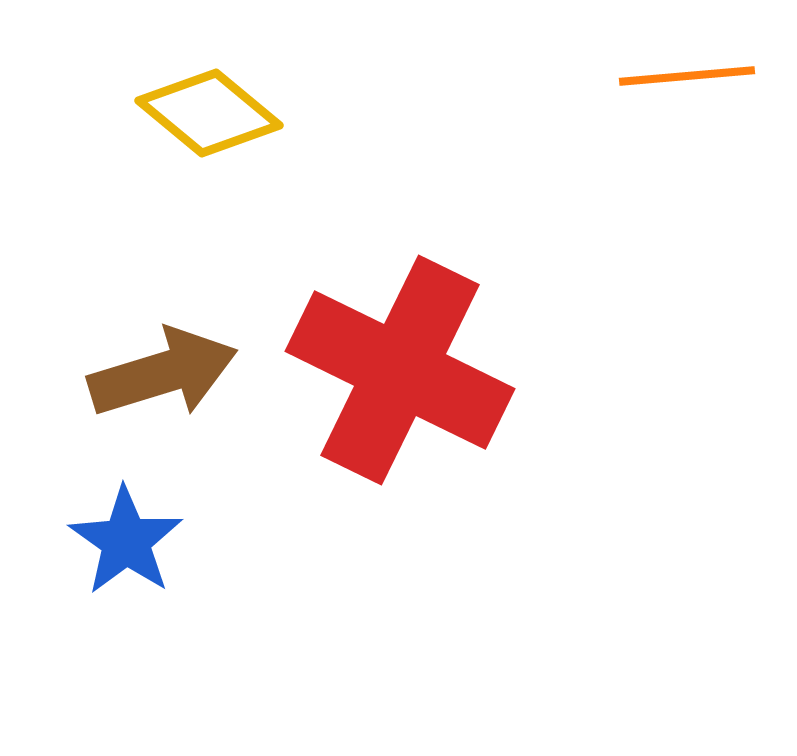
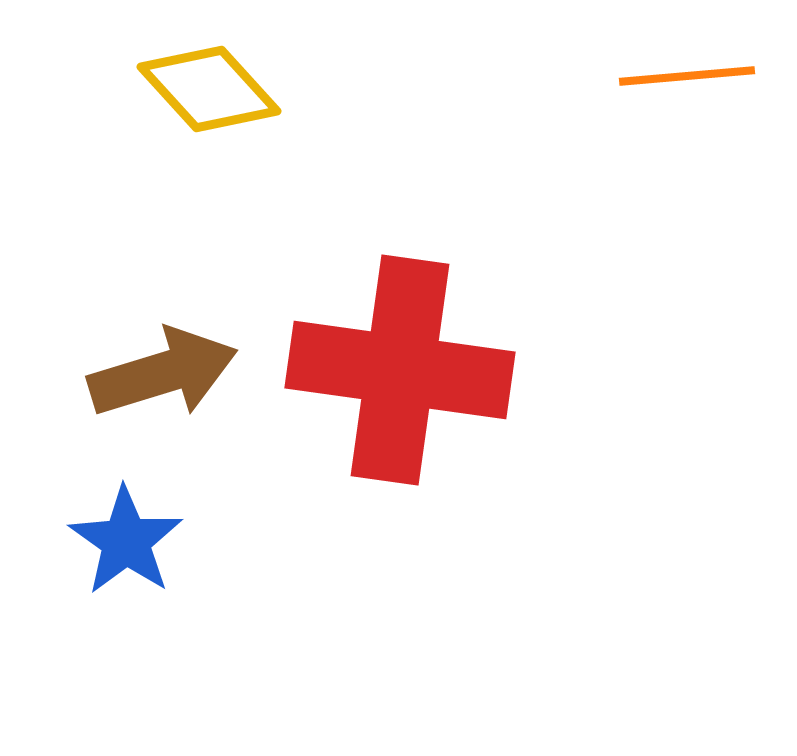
yellow diamond: moved 24 px up; rotated 8 degrees clockwise
red cross: rotated 18 degrees counterclockwise
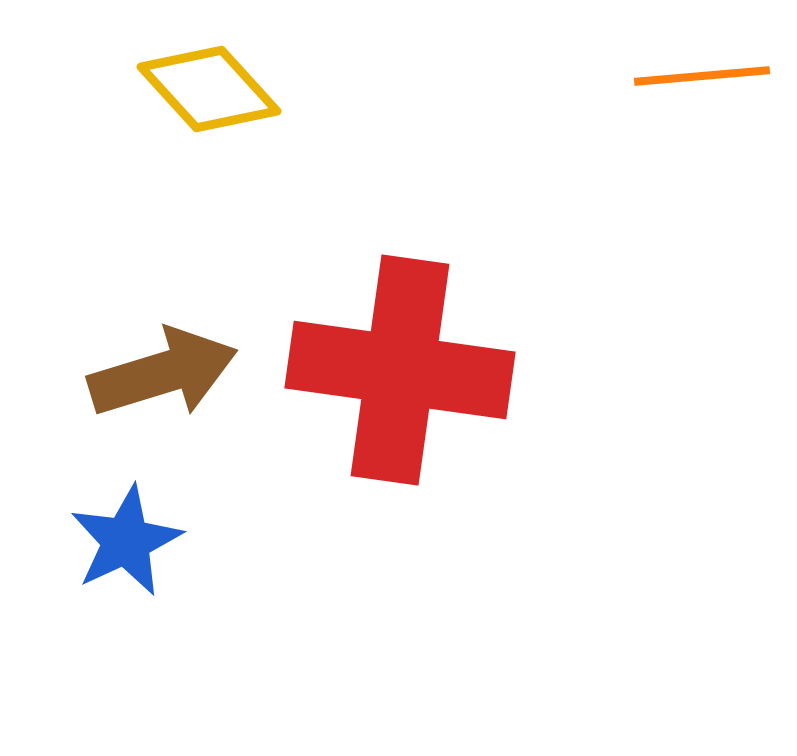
orange line: moved 15 px right
blue star: rotated 12 degrees clockwise
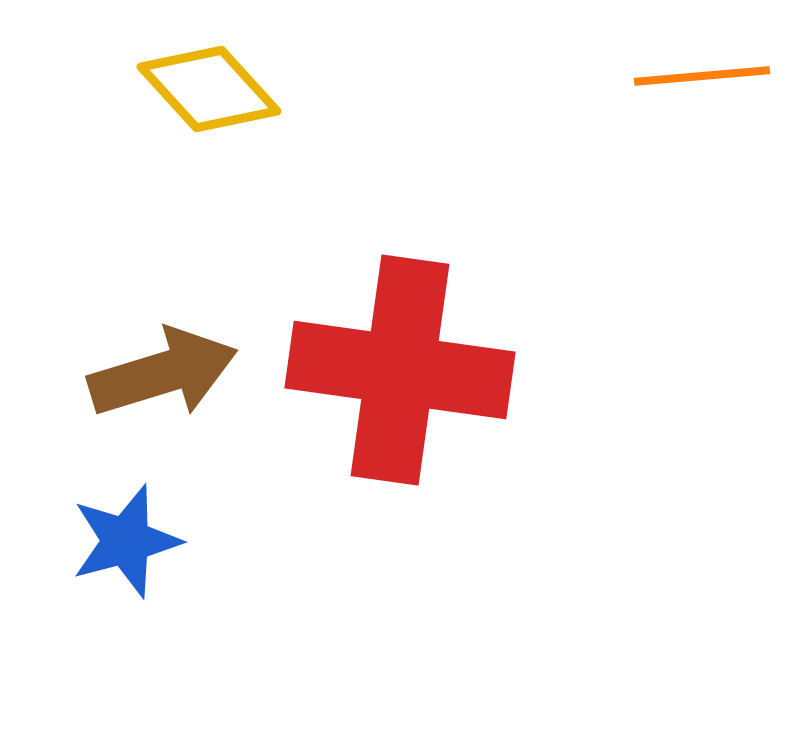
blue star: rotated 10 degrees clockwise
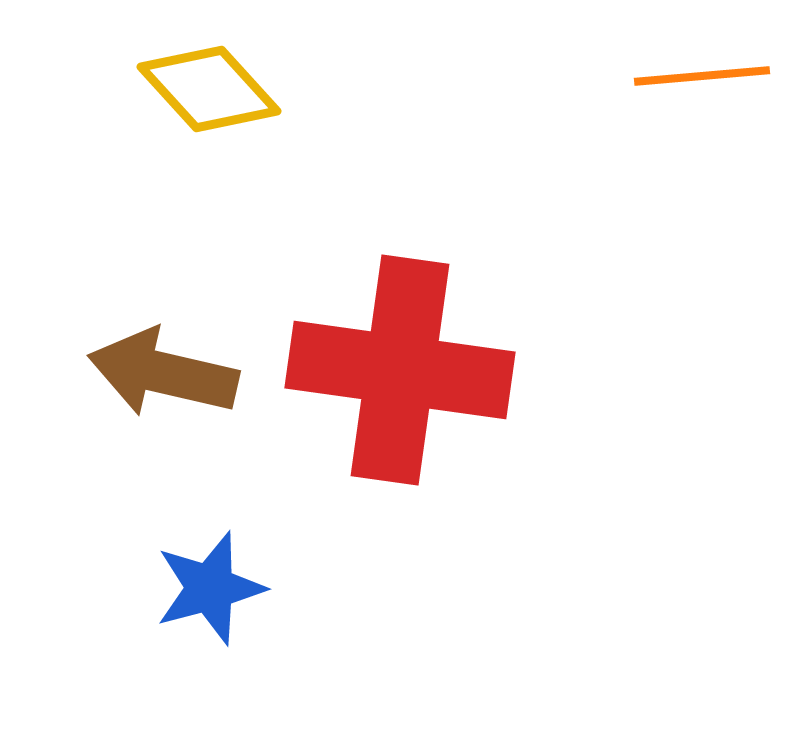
brown arrow: rotated 150 degrees counterclockwise
blue star: moved 84 px right, 47 px down
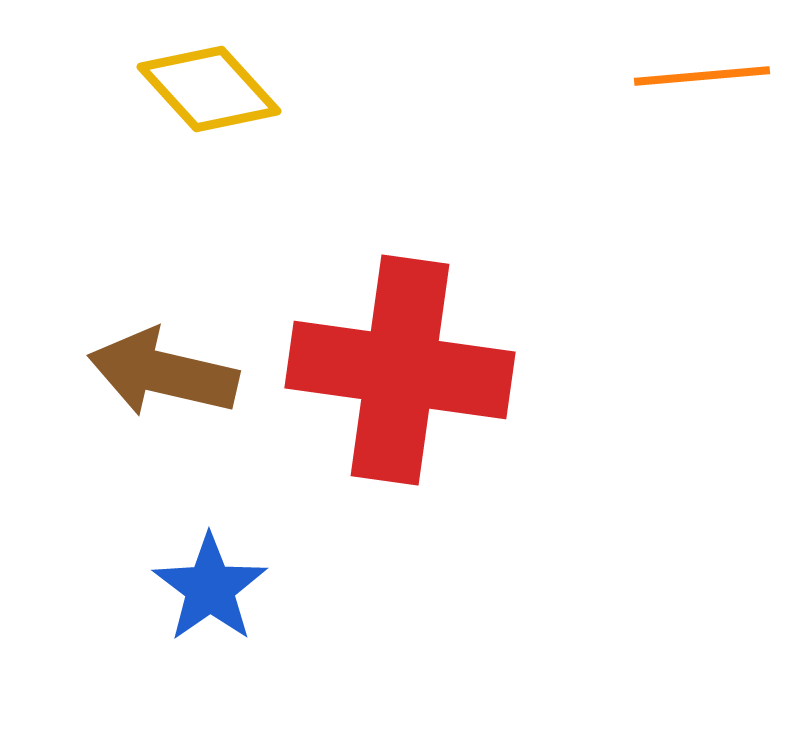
blue star: rotated 20 degrees counterclockwise
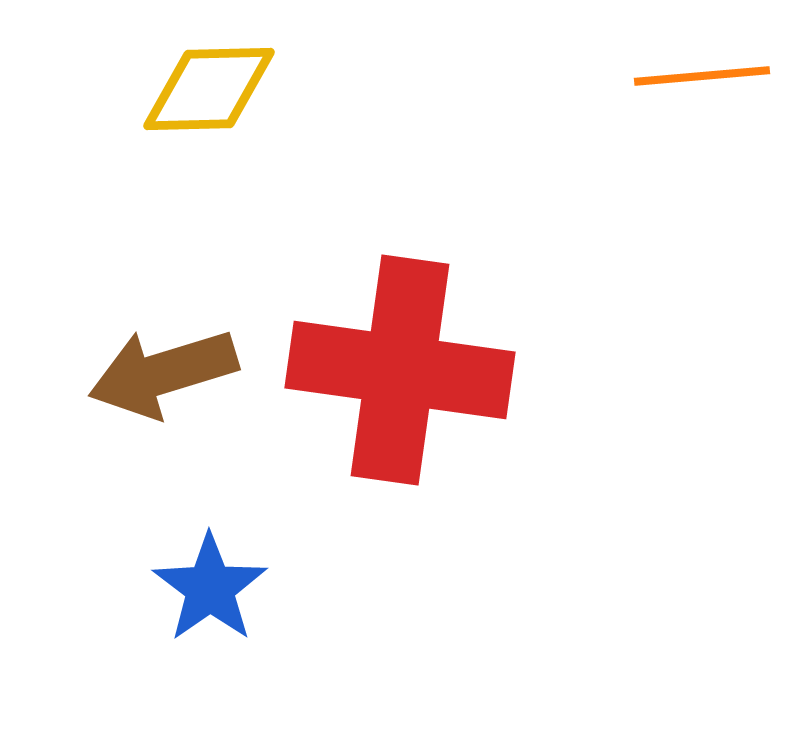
yellow diamond: rotated 49 degrees counterclockwise
brown arrow: rotated 30 degrees counterclockwise
